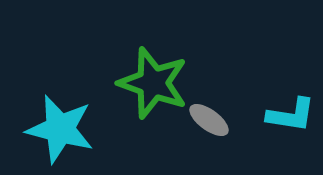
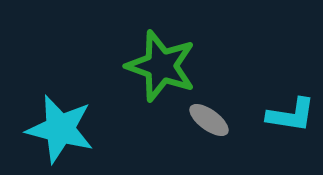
green star: moved 8 px right, 17 px up
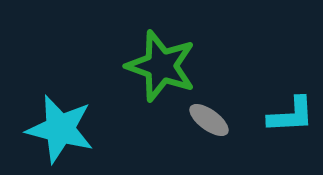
cyan L-shape: rotated 12 degrees counterclockwise
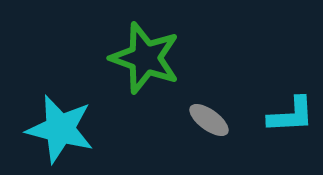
green star: moved 16 px left, 8 px up
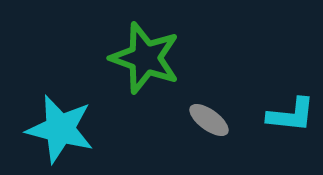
cyan L-shape: rotated 9 degrees clockwise
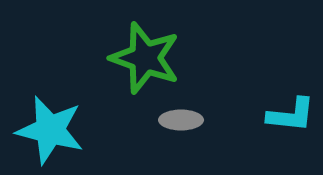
gray ellipse: moved 28 px left; rotated 36 degrees counterclockwise
cyan star: moved 10 px left, 1 px down
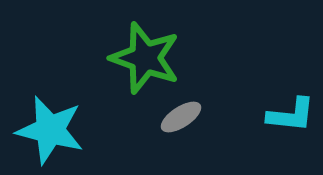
gray ellipse: moved 3 px up; rotated 33 degrees counterclockwise
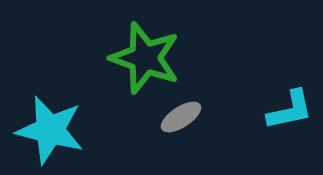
cyan L-shape: moved 1 px left, 5 px up; rotated 18 degrees counterclockwise
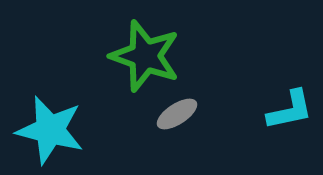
green star: moved 2 px up
gray ellipse: moved 4 px left, 3 px up
